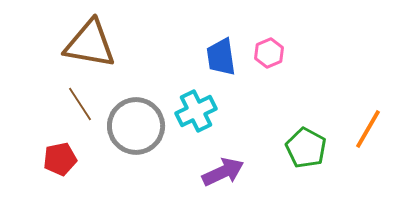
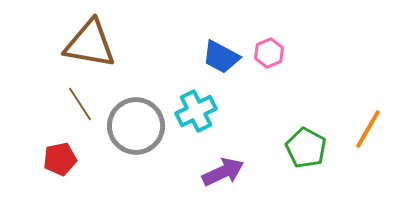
blue trapezoid: rotated 54 degrees counterclockwise
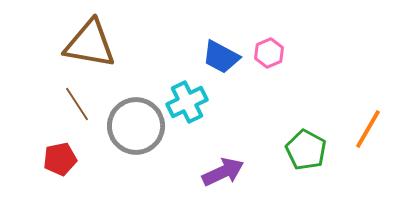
brown line: moved 3 px left
cyan cross: moved 9 px left, 9 px up
green pentagon: moved 2 px down
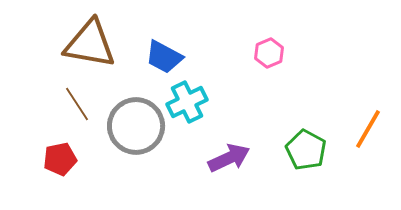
blue trapezoid: moved 57 px left
purple arrow: moved 6 px right, 14 px up
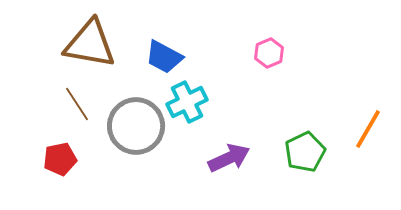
green pentagon: moved 1 px left, 2 px down; rotated 18 degrees clockwise
